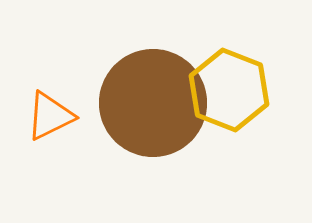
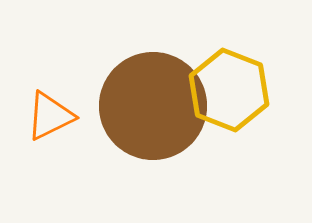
brown circle: moved 3 px down
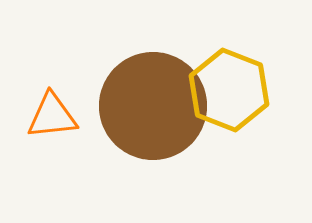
orange triangle: moved 2 px right; rotated 20 degrees clockwise
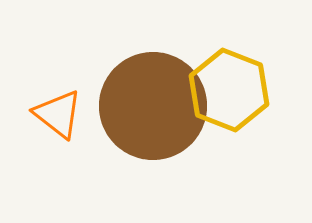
orange triangle: moved 6 px right, 2 px up; rotated 44 degrees clockwise
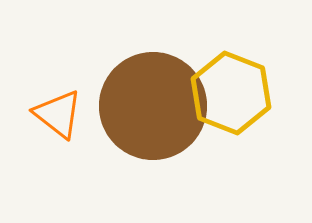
yellow hexagon: moved 2 px right, 3 px down
